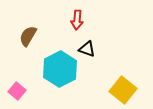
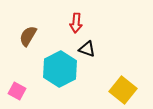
red arrow: moved 1 px left, 3 px down
pink square: rotated 12 degrees counterclockwise
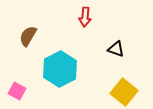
red arrow: moved 9 px right, 6 px up
black triangle: moved 29 px right
yellow square: moved 1 px right, 2 px down
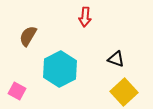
black triangle: moved 10 px down
yellow square: rotated 8 degrees clockwise
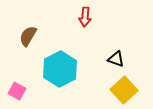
yellow square: moved 2 px up
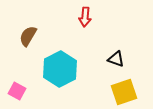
yellow square: moved 2 px down; rotated 24 degrees clockwise
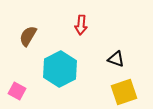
red arrow: moved 4 px left, 8 px down
